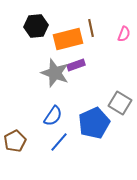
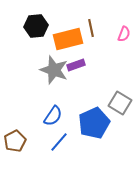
gray star: moved 1 px left, 3 px up
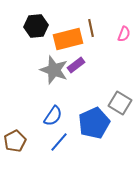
purple rectangle: rotated 18 degrees counterclockwise
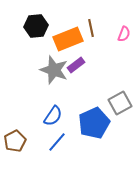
orange rectangle: rotated 8 degrees counterclockwise
gray square: rotated 30 degrees clockwise
blue line: moved 2 px left
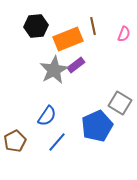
brown line: moved 2 px right, 2 px up
gray star: rotated 24 degrees clockwise
gray square: rotated 30 degrees counterclockwise
blue semicircle: moved 6 px left
blue pentagon: moved 3 px right, 3 px down
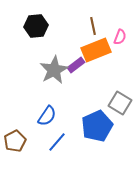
pink semicircle: moved 4 px left, 3 px down
orange rectangle: moved 28 px right, 11 px down
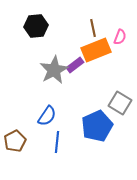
brown line: moved 2 px down
purple rectangle: moved 1 px left
blue line: rotated 35 degrees counterclockwise
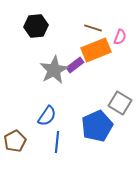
brown line: rotated 60 degrees counterclockwise
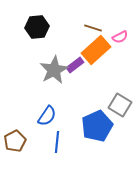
black hexagon: moved 1 px right, 1 px down
pink semicircle: rotated 42 degrees clockwise
orange rectangle: rotated 20 degrees counterclockwise
gray square: moved 2 px down
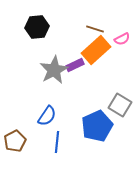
brown line: moved 2 px right, 1 px down
pink semicircle: moved 2 px right, 2 px down
purple rectangle: rotated 12 degrees clockwise
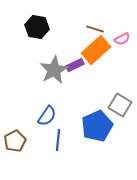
black hexagon: rotated 15 degrees clockwise
blue line: moved 1 px right, 2 px up
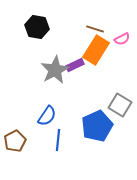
orange rectangle: rotated 16 degrees counterclockwise
gray star: moved 1 px right
